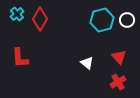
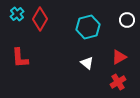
cyan hexagon: moved 14 px left, 7 px down
red triangle: rotated 42 degrees clockwise
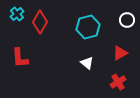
red diamond: moved 3 px down
red triangle: moved 1 px right, 4 px up
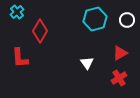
cyan cross: moved 2 px up
red diamond: moved 9 px down
cyan hexagon: moved 7 px right, 8 px up
white triangle: rotated 16 degrees clockwise
red cross: moved 1 px right, 4 px up
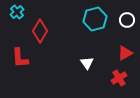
red triangle: moved 5 px right
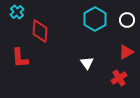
cyan hexagon: rotated 15 degrees counterclockwise
red diamond: rotated 25 degrees counterclockwise
red triangle: moved 1 px right, 1 px up
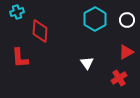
cyan cross: rotated 24 degrees clockwise
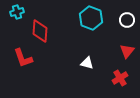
cyan hexagon: moved 4 px left, 1 px up; rotated 10 degrees counterclockwise
red triangle: moved 1 px right, 1 px up; rotated 21 degrees counterclockwise
red L-shape: moved 3 px right; rotated 15 degrees counterclockwise
white triangle: rotated 40 degrees counterclockwise
red cross: moved 1 px right
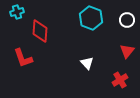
white triangle: rotated 32 degrees clockwise
red cross: moved 2 px down
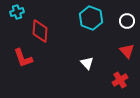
white circle: moved 1 px down
red triangle: rotated 21 degrees counterclockwise
